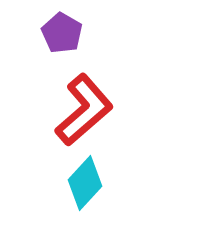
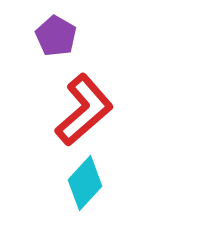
purple pentagon: moved 6 px left, 3 px down
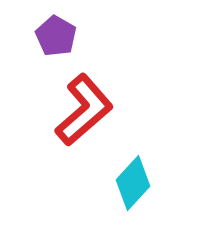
cyan diamond: moved 48 px right
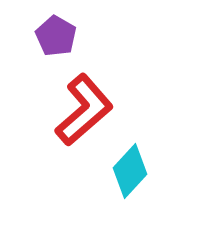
cyan diamond: moved 3 px left, 12 px up
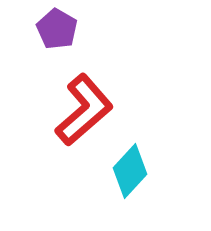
purple pentagon: moved 1 px right, 7 px up
